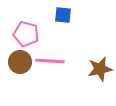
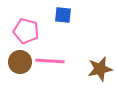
pink pentagon: moved 3 px up
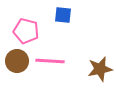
brown circle: moved 3 px left, 1 px up
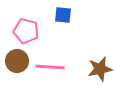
pink line: moved 6 px down
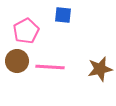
pink pentagon: rotated 30 degrees clockwise
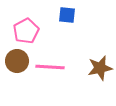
blue square: moved 4 px right
brown star: moved 1 px up
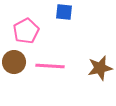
blue square: moved 3 px left, 3 px up
brown circle: moved 3 px left, 1 px down
pink line: moved 1 px up
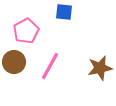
pink line: rotated 64 degrees counterclockwise
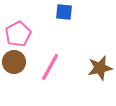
pink pentagon: moved 8 px left, 3 px down
pink line: moved 1 px down
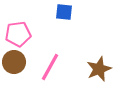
pink pentagon: rotated 20 degrees clockwise
brown star: moved 1 px left, 1 px down; rotated 10 degrees counterclockwise
